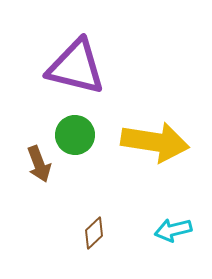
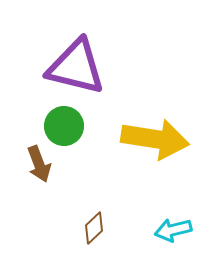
green circle: moved 11 px left, 9 px up
yellow arrow: moved 3 px up
brown diamond: moved 5 px up
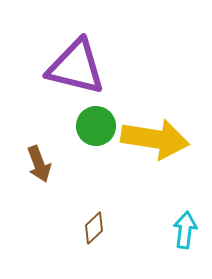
green circle: moved 32 px right
cyan arrow: moved 12 px right; rotated 111 degrees clockwise
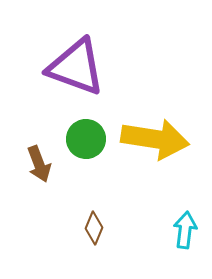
purple triangle: rotated 6 degrees clockwise
green circle: moved 10 px left, 13 px down
brown diamond: rotated 24 degrees counterclockwise
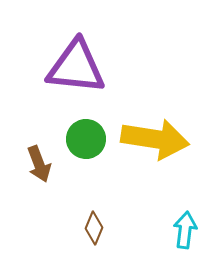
purple triangle: rotated 14 degrees counterclockwise
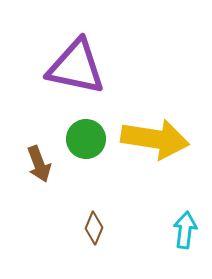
purple triangle: rotated 6 degrees clockwise
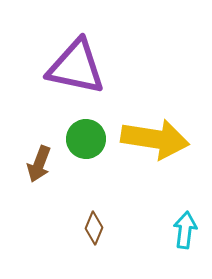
brown arrow: rotated 42 degrees clockwise
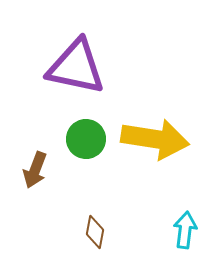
brown arrow: moved 4 px left, 6 px down
brown diamond: moved 1 px right, 4 px down; rotated 12 degrees counterclockwise
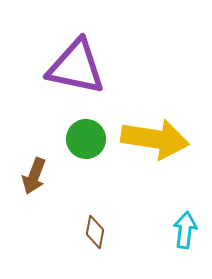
brown arrow: moved 1 px left, 6 px down
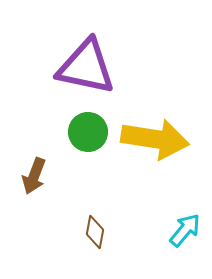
purple triangle: moved 10 px right
green circle: moved 2 px right, 7 px up
cyan arrow: rotated 33 degrees clockwise
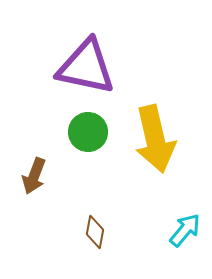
yellow arrow: rotated 68 degrees clockwise
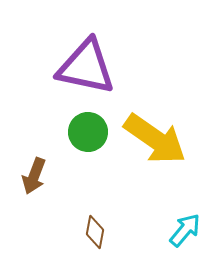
yellow arrow: rotated 42 degrees counterclockwise
